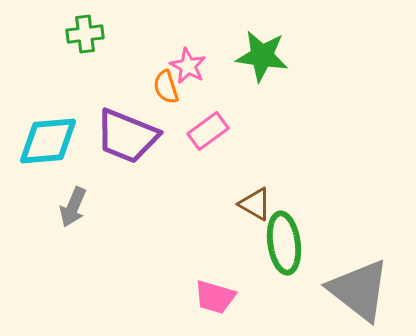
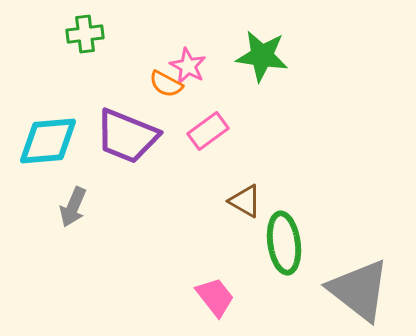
orange semicircle: moved 3 px up; rotated 44 degrees counterclockwise
brown triangle: moved 10 px left, 3 px up
pink trapezoid: rotated 144 degrees counterclockwise
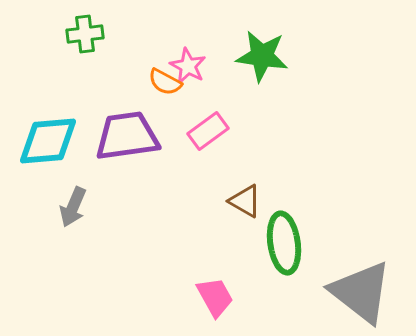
orange semicircle: moved 1 px left, 2 px up
purple trapezoid: rotated 150 degrees clockwise
gray triangle: moved 2 px right, 2 px down
pink trapezoid: rotated 9 degrees clockwise
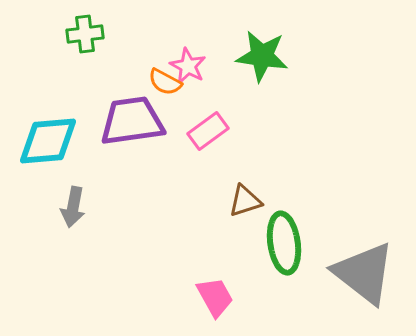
purple trapezoid: moved 5 px right, 15 px up
brown triangle: rotated 48 degrees counterclockwise
gray arrow: rotated 12 degrees counterclockwise
gray triangle: moved 3 px right, 19 px up
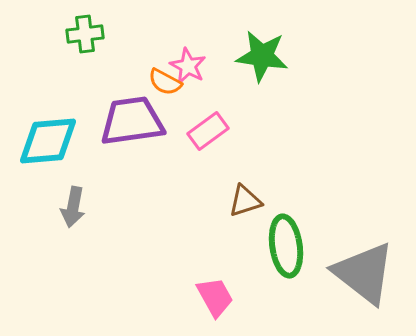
green ellipse: moved 2 px right, 3 px down
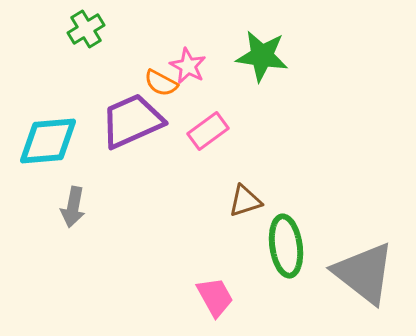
green cross: moved 1 px right, 5 px up; rotated 24 degrees counterclockwise
orange semicircle: moved 4 px left, 1 px down
purple trapezoid: rotated 16 degrees counterclockwise
